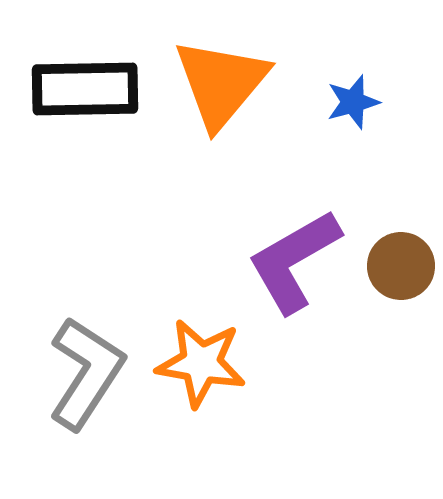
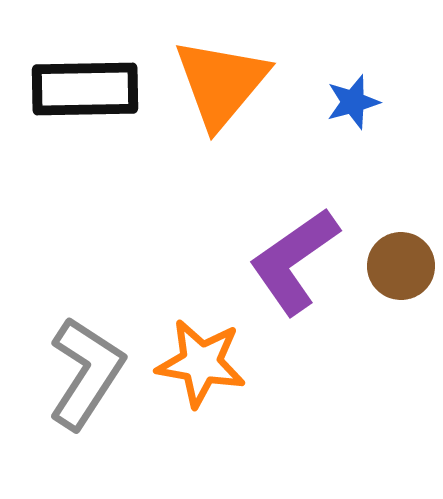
purple L-shape: rotated 5 degrees counterclockwise
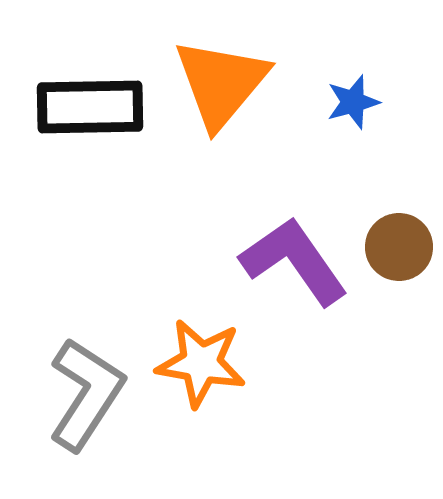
black rectangle: moved 5 px right, 18 px down
purple L-shape: rotated 90 degrees clockwise
brown circle: moved 2 px left, 19 px up
gray L-shape: moved 21 px down
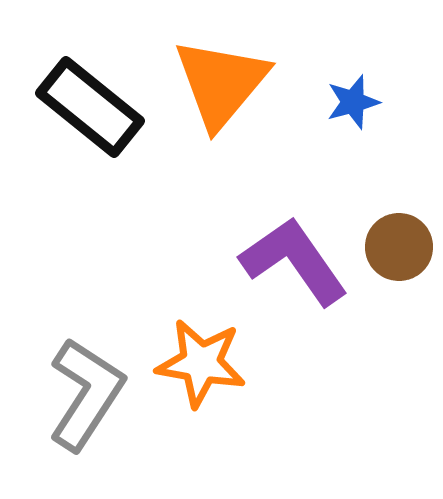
black rectangle: rotated 40 degrees clockwise
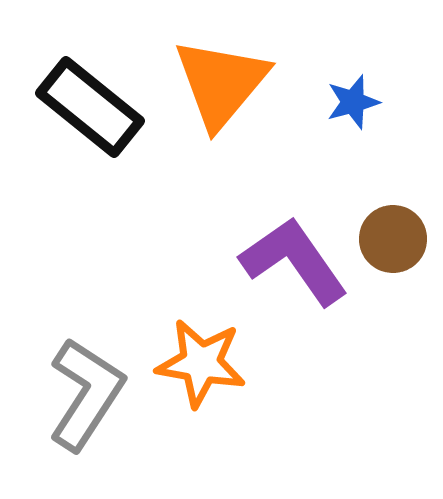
brown circle: moved 6 px left, 8 px up
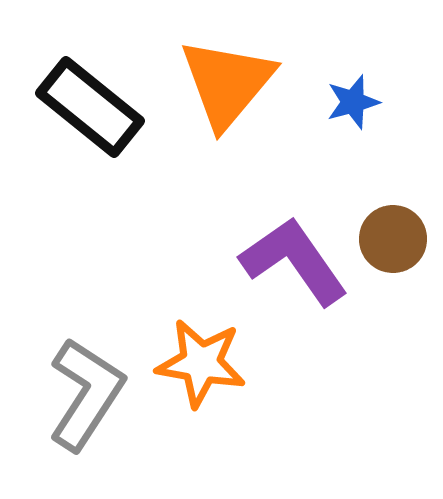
orange triangle: moved 6 px right
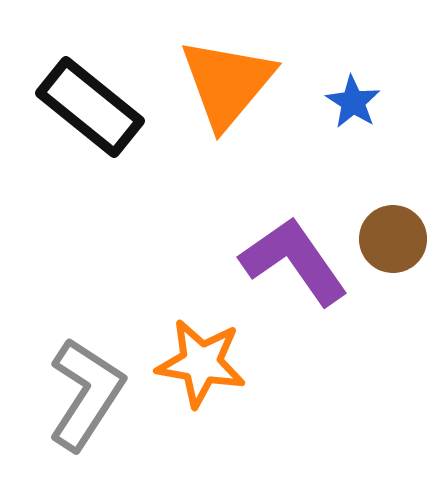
blue star: rotated 24 degrees counterclockwise
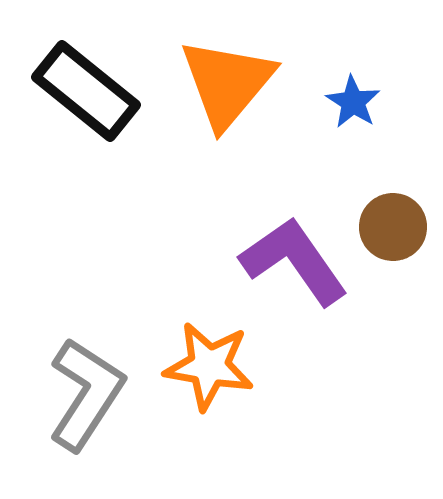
black rectangle: moved 4 px left, 16 px up
brown circle: moved 12 px up
orange star: moved 8 px right, 3 px down
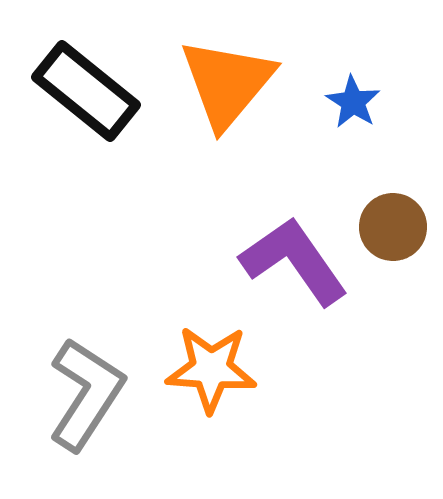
orange star: moved 2 px right, 3 px down; rotated 6 degrees counterclockwise
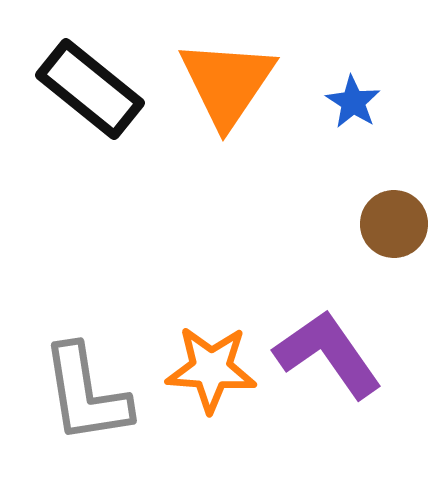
orange triangle: rotated 6 degrees counterclockwise
black rectangle: moved 4 px right, 2 px up
brown circle: moved 1 px right, 3 px up
purple L-shape: moved 34 px right, 93 px down
gray L-shape: rotated 138 degrees clockwise
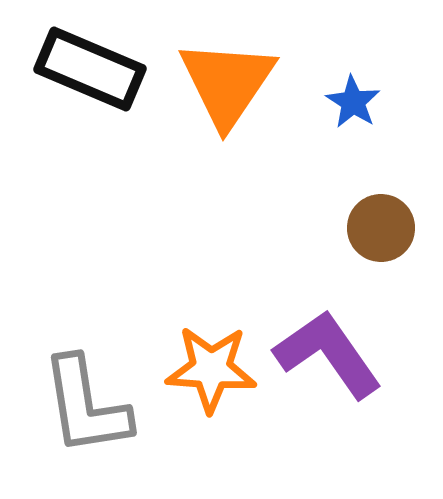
black rectangle: moved 20 px up; rotated 16 degrees counterclockwise
brown circle: moved 13 px left, 4 px down
gray L-shape: moved 12 px down
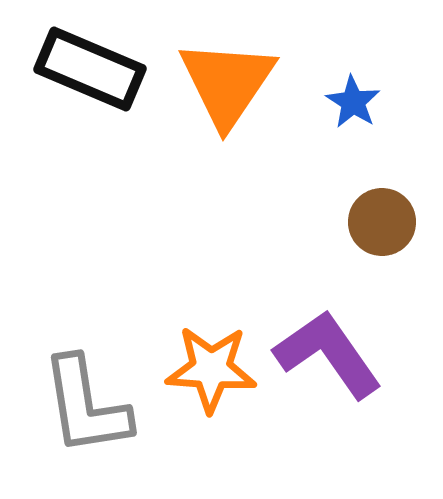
brown circle: moved 1 px right, 6 px up
